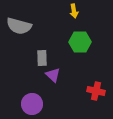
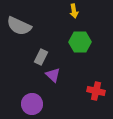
gray semicircle: rotated 10 degrees clockwise
gray rectangle: moved 1 px left, 1 px up; rotated 28 degrees clockwise
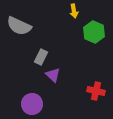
green hexagon: moved 14 px right, 10 px up; rotated 25 degrees clockwise
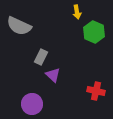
yellow arrow: moved 3 px right, 1 px down
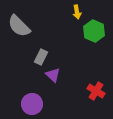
gray semicircle: rotated 20 degrees clockwise
green hexagon: moved 1 px up
red cross: rotated 18 degrees clockwise
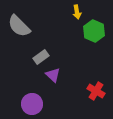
gray rectangle: rotated 28 degrees clockwise
